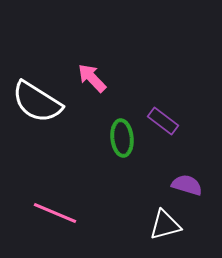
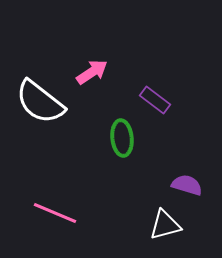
pink arrow: moved 6 px up; rotated 100 degrees clockwise
white semicircle: moved 3 px right; rotated 6 degrees clockwise
purple rectangle: moved 8 px left, 21 px up
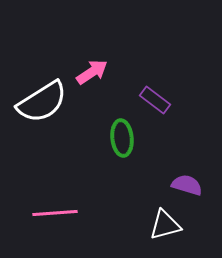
white semicircle: moved 2 px right; rotated 70 degrees counterclockwise
pink line: rotated 27 degrees counterclockwise
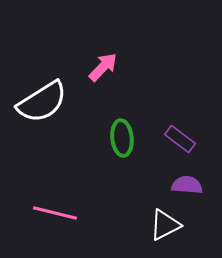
pink arrow: moved 11 px right, 5 px up; rotated 12 degrees counterclockwise
purple rectangle: moved 25 px right, 39 px down
purple semicircle: rotated 12 degrees counterclockwise
pink line: rotated 18 degrees clockwise
white triangle: rotated 12 degrees counterclockwise
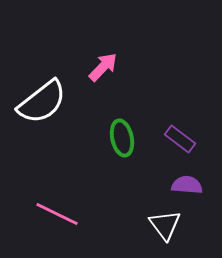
white semicircle: rotated 6 degrees counterclockwise
green ellipse: rotated 6 degrees counterclockwise
pink line: moved 2 px right, 1 px down; rotated 12 degrees clockwise
white triangle: rotated 40 degrees counterclockwise
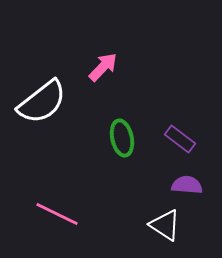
white triangle: rotated 20 degrees counterclockwise
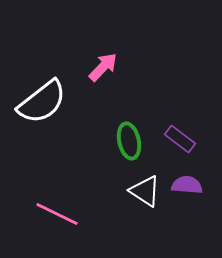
green ellipse: moved 7 px right, 3 px down
white triangle: moved 20 px left, 34 px up
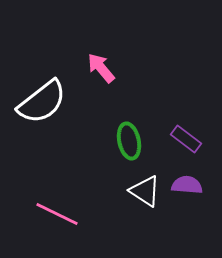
pink arrow: moved 2 px left, 1 px down; rotated 84 degrees counterclockwise
purple rectangle: moved 6 px right
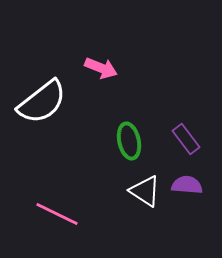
pink arrow: rotated 152 degrees clockwise
purple rectangle: rotated 16 degrees clockwise
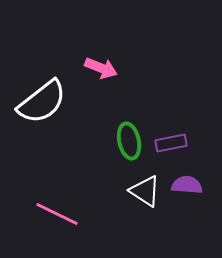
purple rectangle: moved 15 px left, 4 px down; rotated 64 degrees counterclockwise
